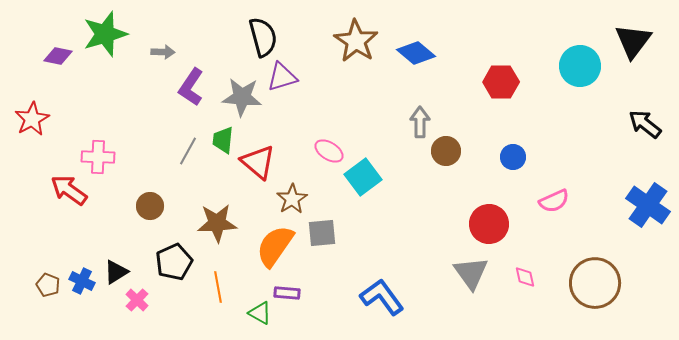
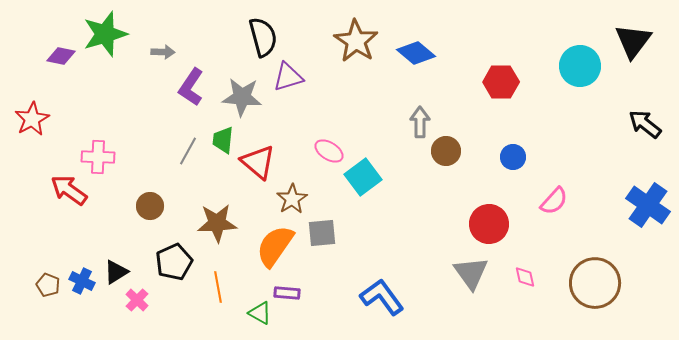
purple diamond at (58, 56): moved 3 px right
purple triangle at (282, 77): moved 6 px right
pink semicircle at (554, 201): rotated 24 degrees counterclockwise
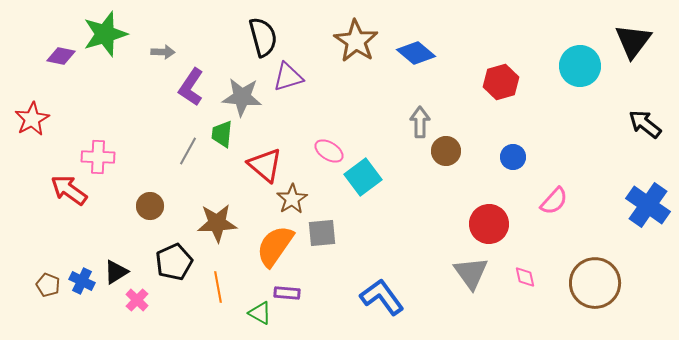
red hexagon at (501, 82): rotated 16 degrees counterclockwise
green trapezoid at (223, 140): moved 1 px left, 6 px up
red triangle at (258, 162): moved 7 px right, 3 px down
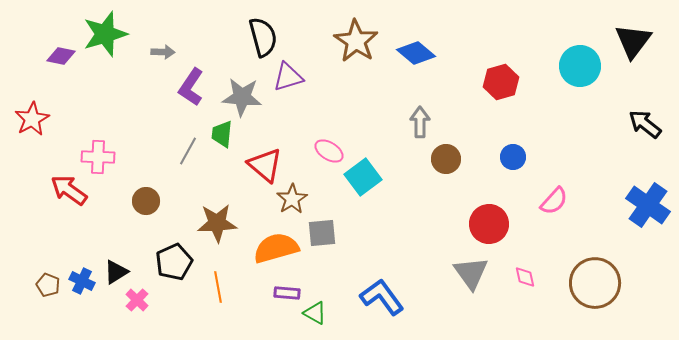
brown circle at (446, 151): moved 8 px down
brown circle at (150, 206): moved 4 px left, 5 px up
orange semicircle at (275, 246): moved 1 px right, 2 px down; rotated 39 degrees clockwise
green triangle at (260, 313): moved 55 px right
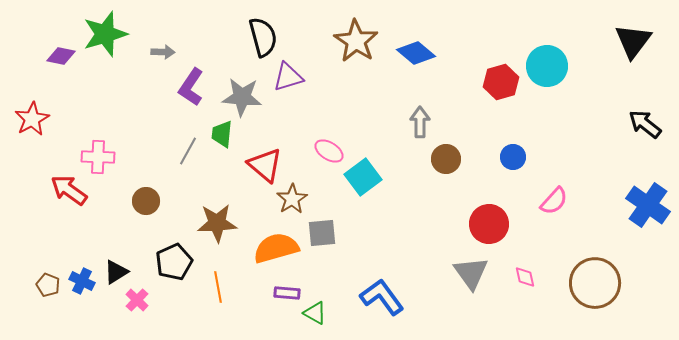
cyan circle at (580, 66): moved 33 px left
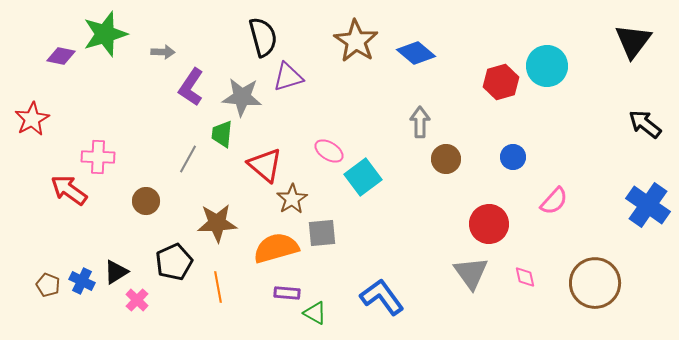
gray line at (188, 151): moved 8 px down
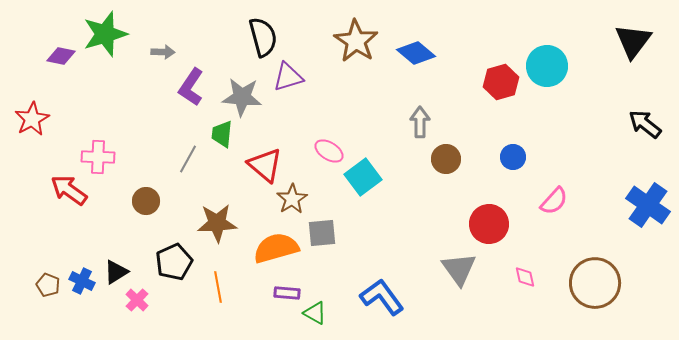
gray triangle at (471, 273): moved 12 px left, 4 px up
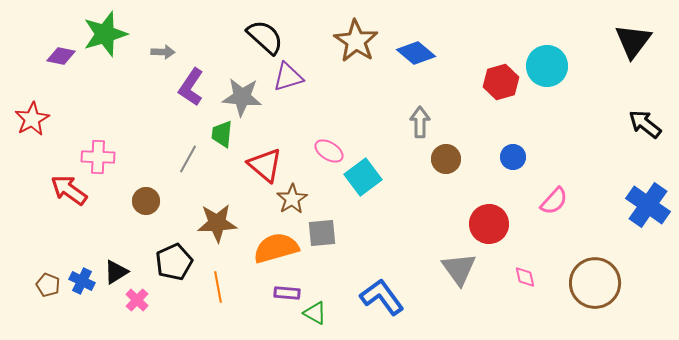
black semicircle at (263, 37): moved 2 px right; rotated 33 degrees counterclockwise
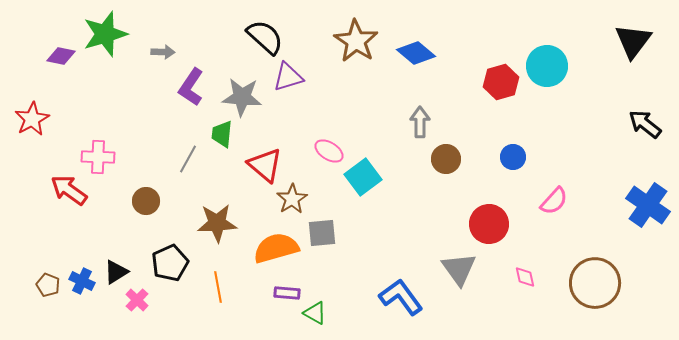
black pentagon at (174, 262): moved 4 px left, 1 px down
blue L-shape at (382, 297): moved 19 px right
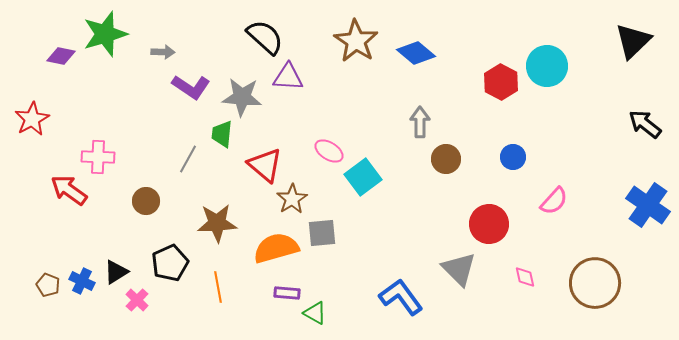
black triangle at (633, 41): rotated 9 degrees clockwise
purple triangle at (288, 77): rotated 20 degrees clockwise
red hexagon at (501, 82): rotated 16 degrees counterclockwise
purple L-shape at (191, 87): rotated 90 degrees counterclockwise
gray triangle at (459, 269): rotated 9 degrees counterclockwise
